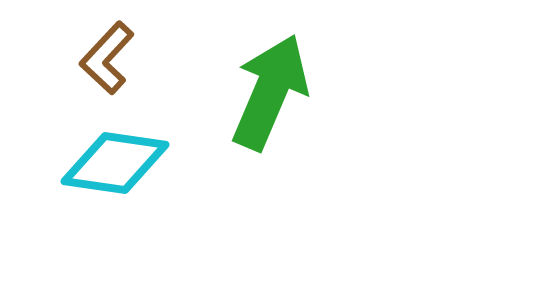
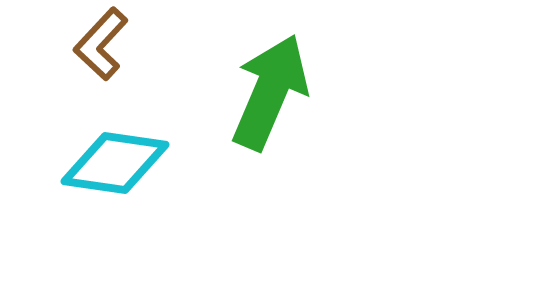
brown L-shape: moved 6 px left, 14 px up
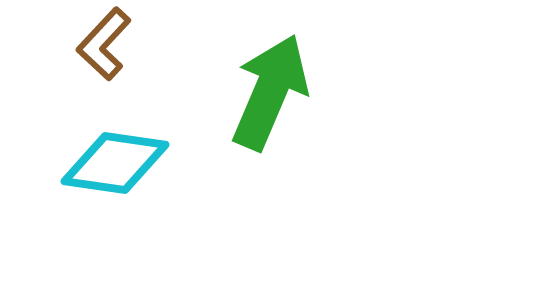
brown L-shape: moved 3 px right
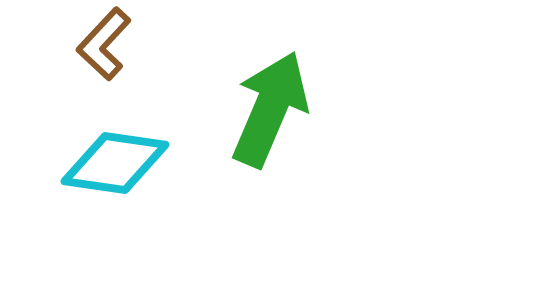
green arrow: moved 17 px down
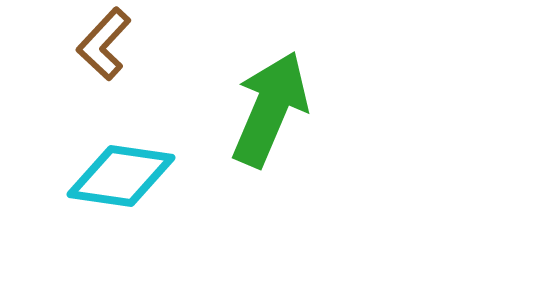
cyan diamond: moved 6 px right, 13 px down
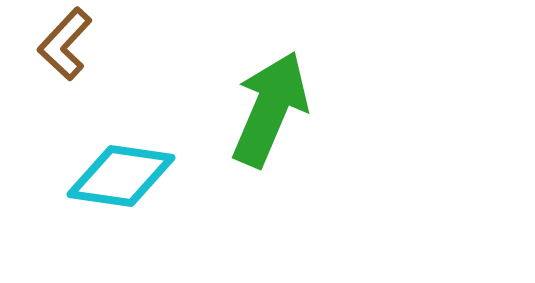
brown L-shape: moved 39 px left
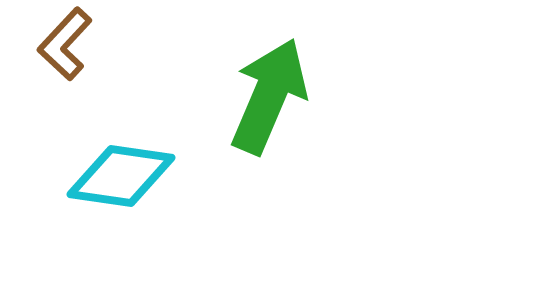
green arrow: moved 1 px left, 13 px up
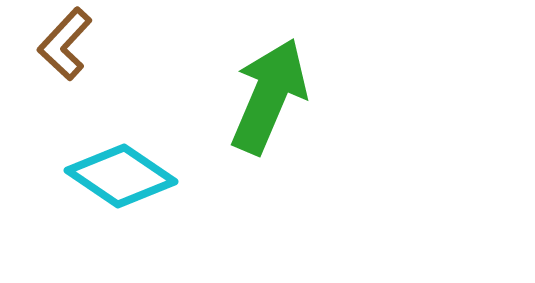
cyan diamond: rotated 26 degrees clockwise
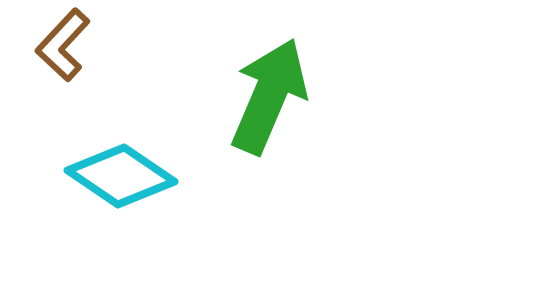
brown L-shape: moved 2 px left, 1 px down
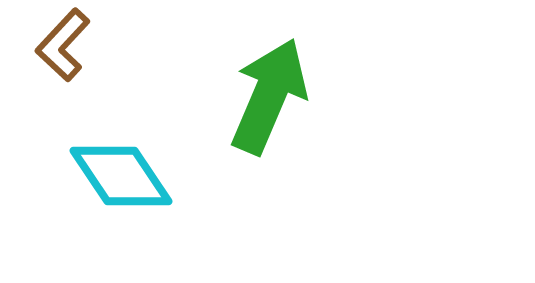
cyan diamond: rotated 22 degrees clockwise
